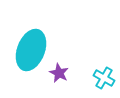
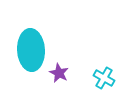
cyan ellipse: rotated 24 degrees counterclockwise
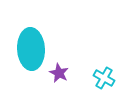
cyan ellipse: moved 1 px up
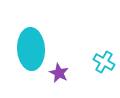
cyan cross: moved 16 px up
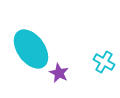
cyan ellipse: rotated 33 degrees counterclockwise
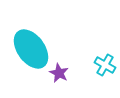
cyan cross: moved 1 px right, 3 px down
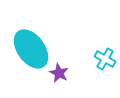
cyan cross: moved 6 px up
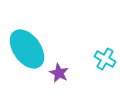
cyan ellipse: moved 4 px left
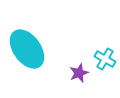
purple star: moved 20 px right; rotated 24 degrees clockwise
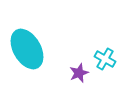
cyan ellipse: rotated 6 degrees clockwise
